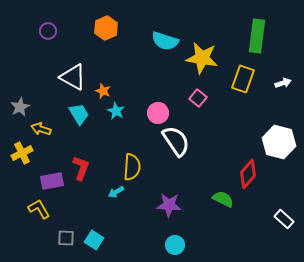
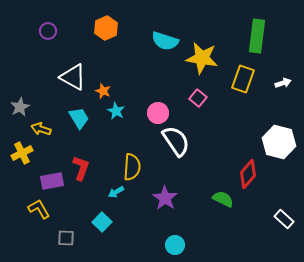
cyan trapezoid: moved 4 px down
purple star: moved 4 px left, 7 px up; rotated 30 degrees clockwise
cyan square: moved 8 px right, 18 px up; rotated 12 degrees clockwise
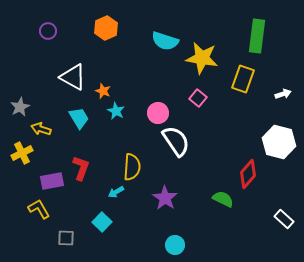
white arrow: moved 11 px down
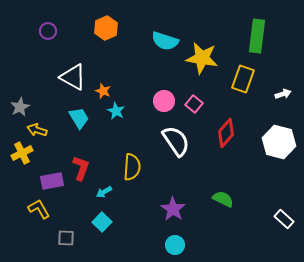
pink square: moved 4 px left, 6 px down
pink circle: moved 6 px right, 12 px up
yellow arrow: moved 4 px left, 1 px down
red diamond: moved 22 px left, 41 px up
cyan arrow: moved 12 px left
purple star: moved 8 px right, 11 px down
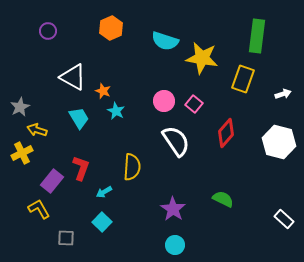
orange hexagon: moved 5 px right
purple rectangle: rotated 40 degrees counterclockwise
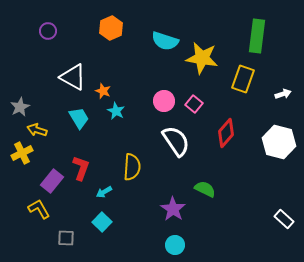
green semicircle: moved 18 px left, 10 px up
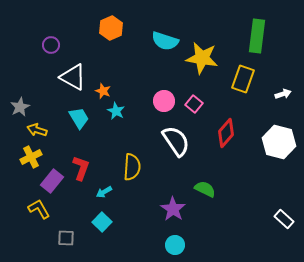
purple circle: moved 3 px right, 14 px down
yellow cross: moved 9 px right, 4 px down
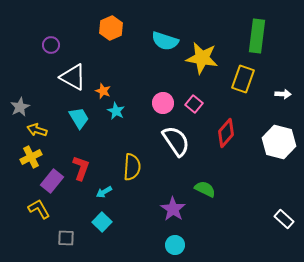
white arrow: rotated 21 degrees clockwise
pink circle: moved 1 px left, 2 px down
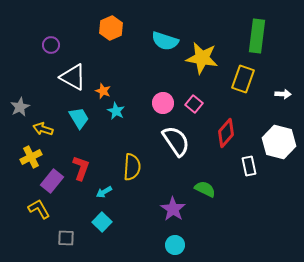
yellow arrow: moved 6 px right, 1 px up
white rectangle: moved 35 px left, 53 px up; rotated 36 degrees clockwise
